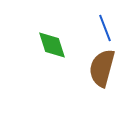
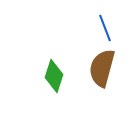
green diamond: moved 2 px right, 31 px down; rotated 36 degrees clockwise
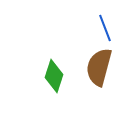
brown semicircle: moved 3 px left, 1 px up
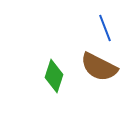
brown semicircle: rotated 78 degrees counterclockwise
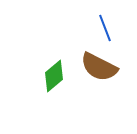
green diamond: rotated 32 degrees clockwise
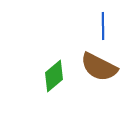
blue line: moved 2 px left, 2 px up; rotated 20 degrees clockwise
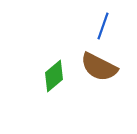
blue line: rotated 20 degrees clockwise
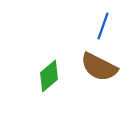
green diamond: moved 5 px left
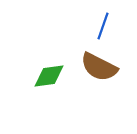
green diamond: rotated 32 degrees clockwise
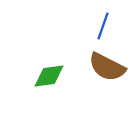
brown semicircle: moved 8 px right
